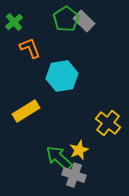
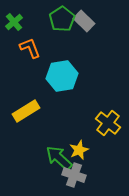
green pentagon: moved 4 px left
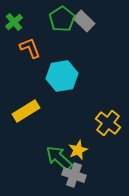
yellow star: moved 1 px left
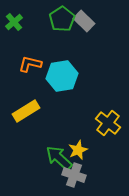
orange L-shape: moved 16 px down; rotated 55 degrees counterclockwise
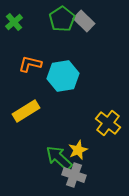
cyan hexagon: moved 1 px right
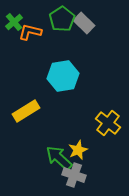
gray rectangle: moved 2 px down
orange L-shape: moved 32 px up
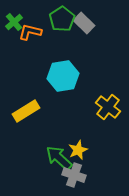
yellow cross: moved 16 px up
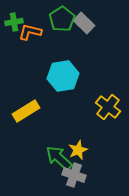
green cross: rotated 30 degrees clockwise
